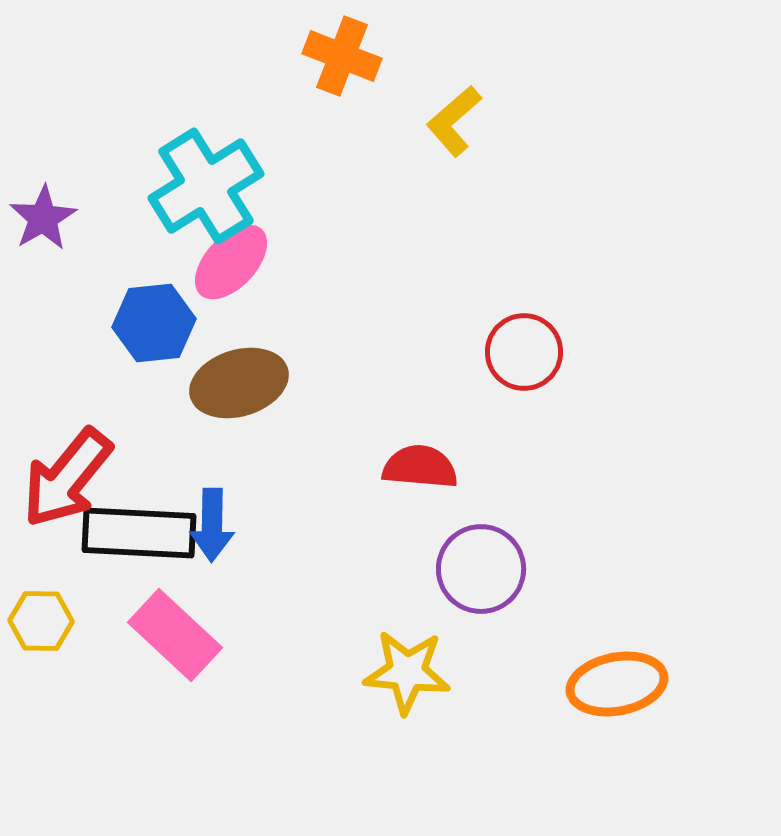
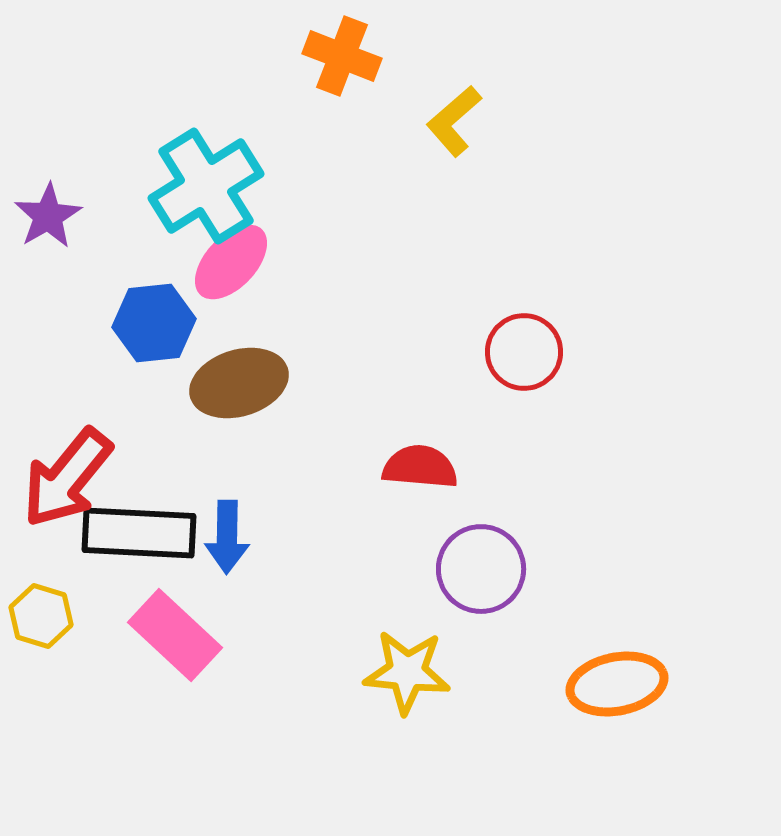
purple star: moved 5 px right, 2 px up
blue arrow: moved 15 px right, 12 px down
yellow hexagon: moved 5 px up; rotated 16 degrees clockwise
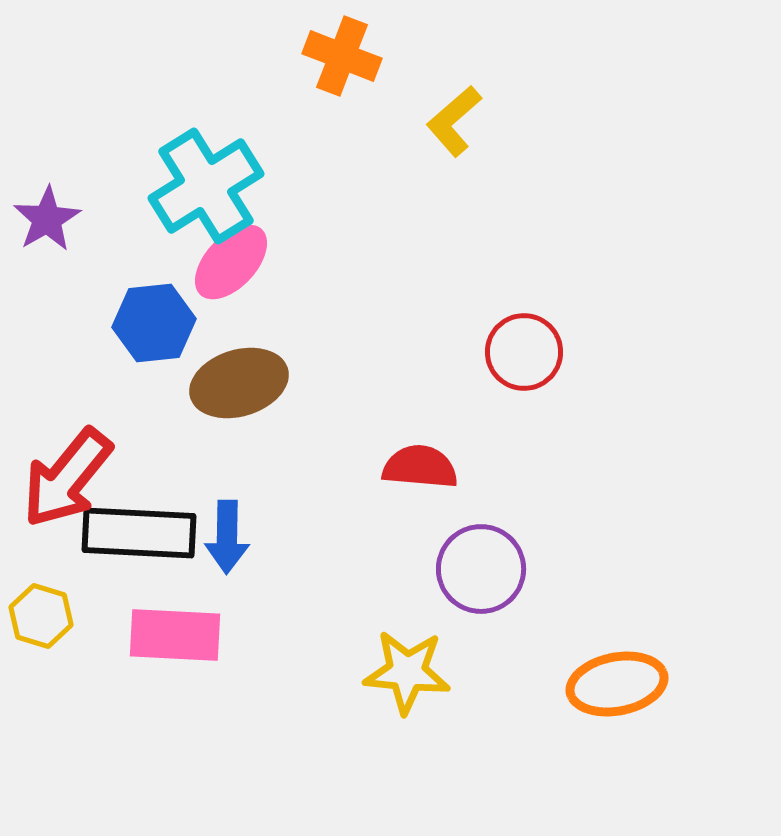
purple star: moved 1 px left, 3 px down
pink rectangle: rotated 40 degrees counterclockwise
